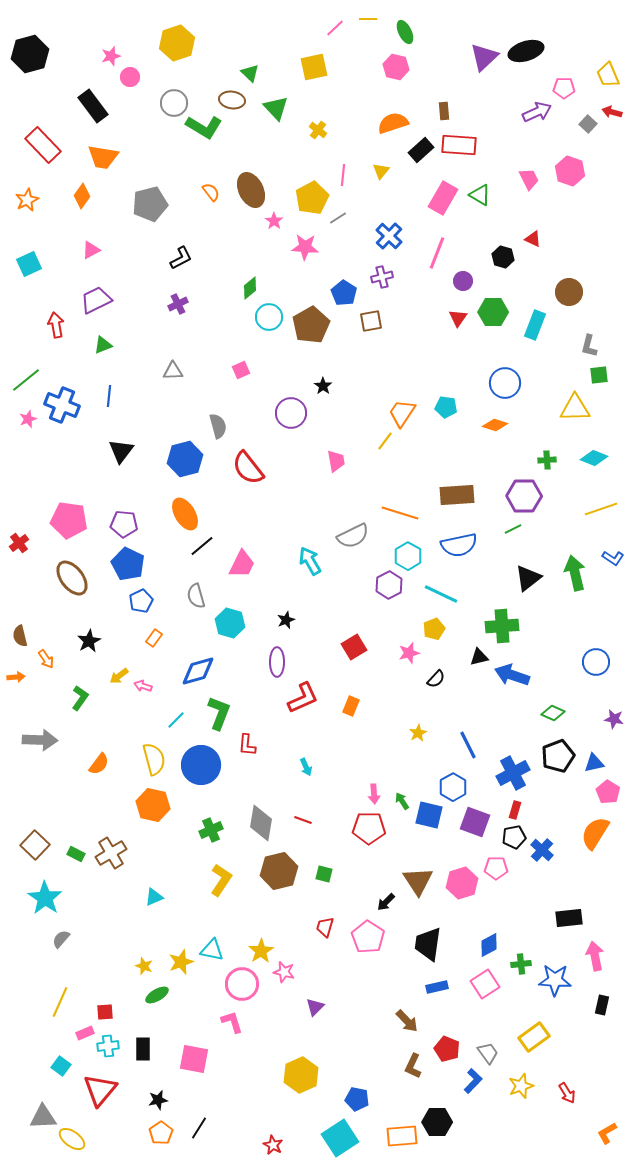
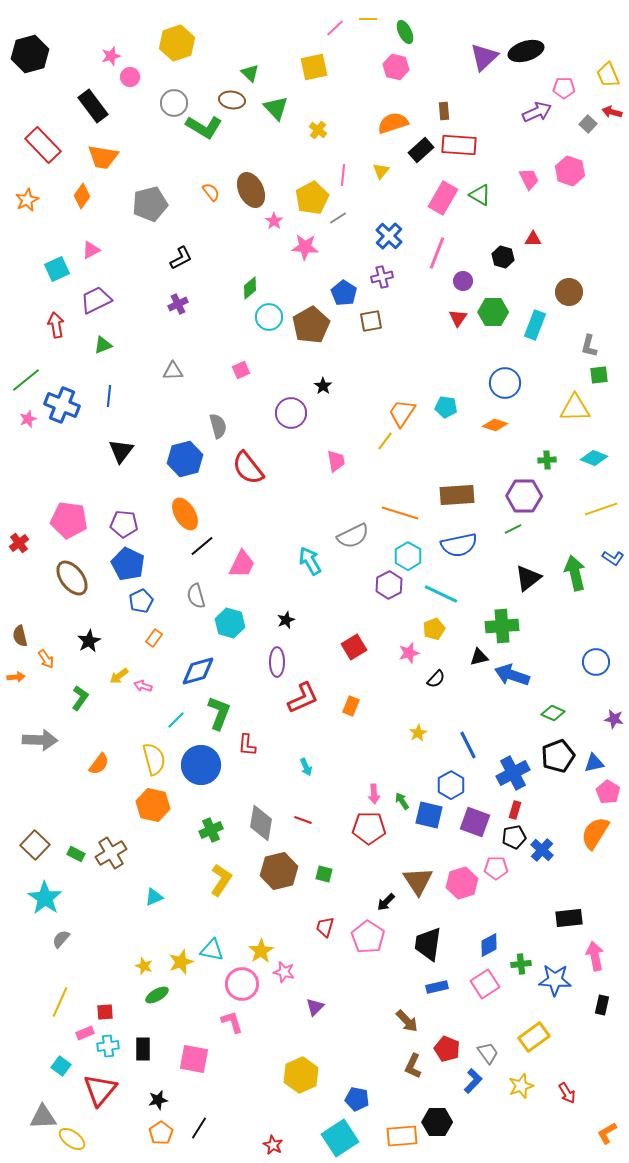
red triangle at (533, 239): rotated 24 degrees counterclockwise
cyan square at (29, 264): moved 28 px right, 5 px down
blue hexagon at (453, 787): moved 2 px left, 2 px up
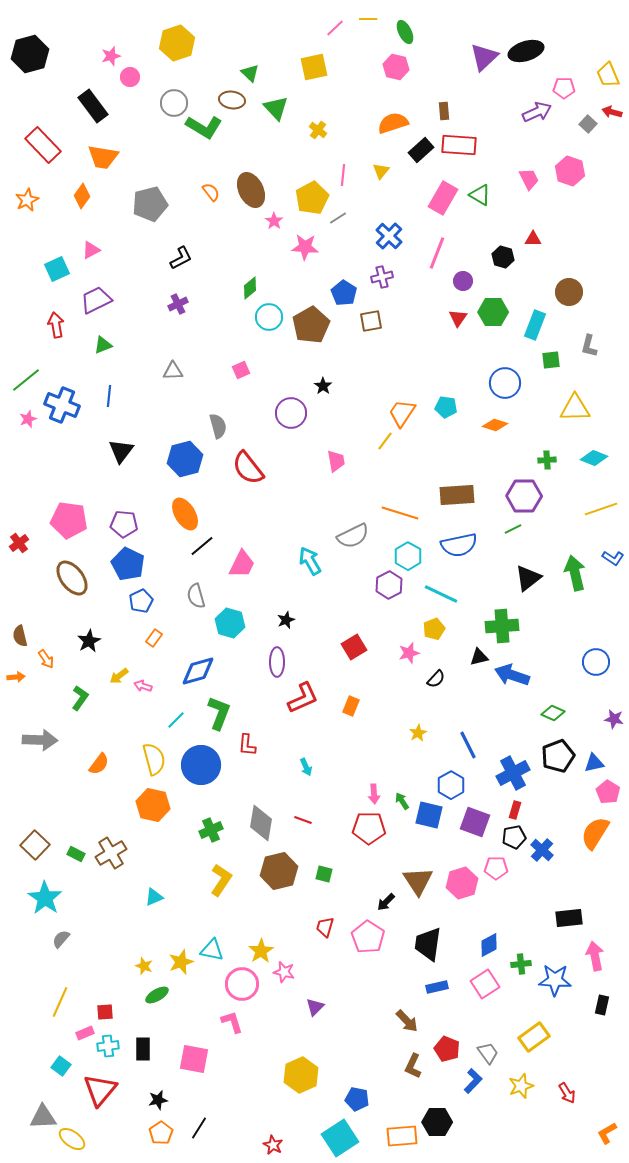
green square at (599, 375): moved 48 px left, 15 px up
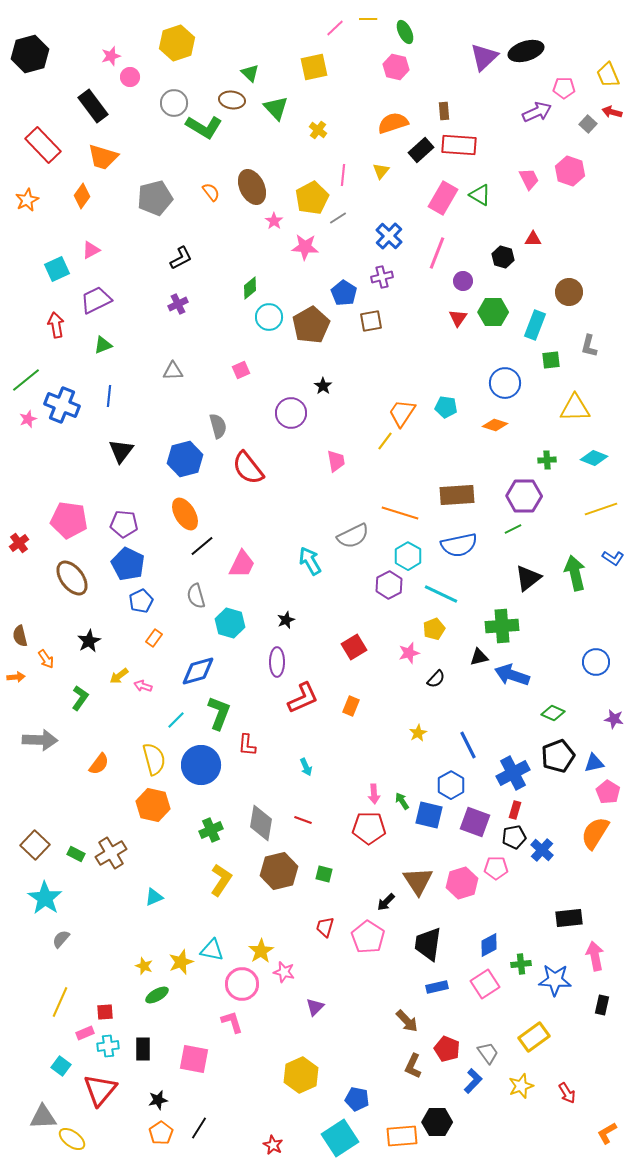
orange trapezoid at (103, 157): rotated 8 degrees clockwise
brown ellipse at (251, 190): moved 1 px right, 3 px up
gray pentagon at (150, 204): moved 5 px right, 6 px up
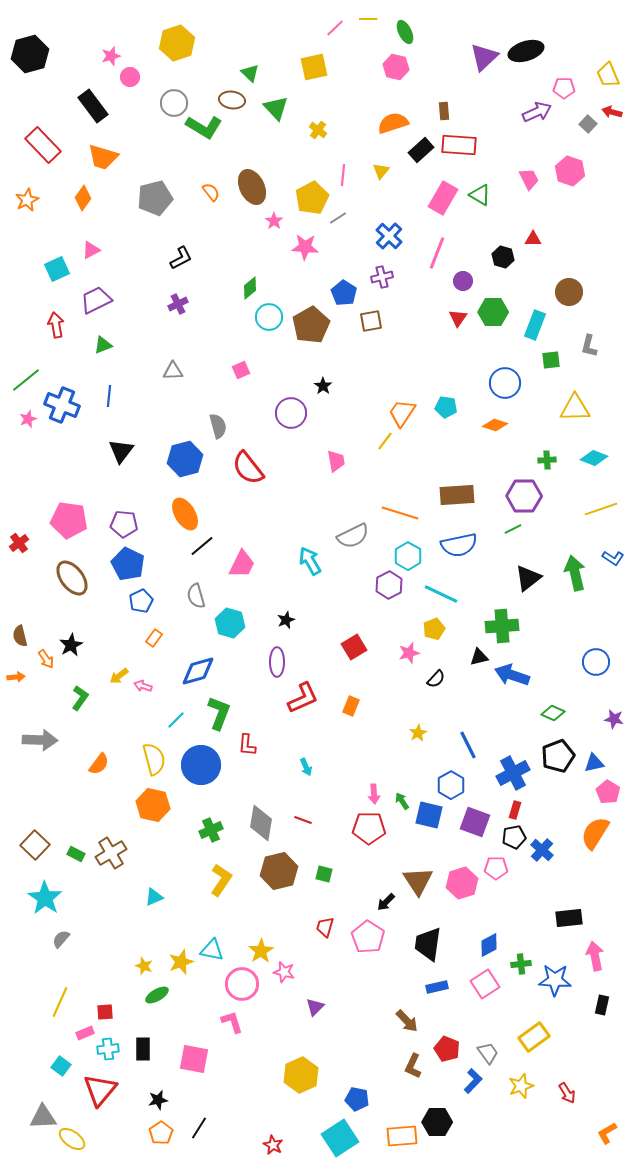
orange diamond at (82, 196): moved 1 px right, 2 px down
black star at (89, 641): moved 18 px left, 4 px down
cyan cross at (108, 1046): moved 3 px down
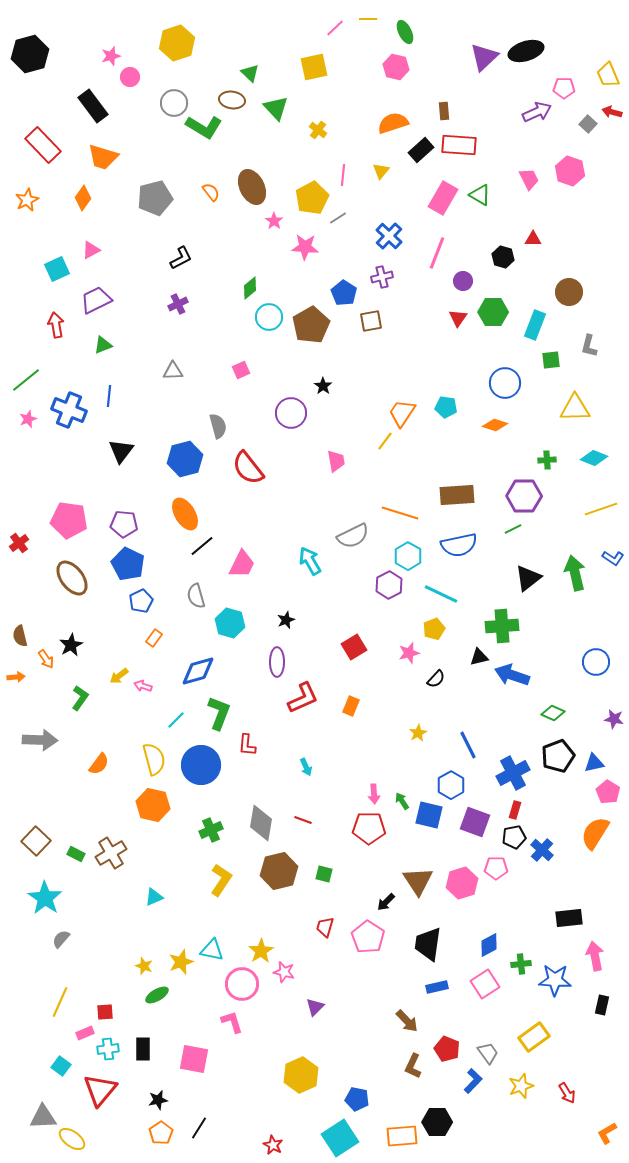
blue cross at (62, 405): moved 7 px right, 5 px down
brown square at (35, 845): moved 1 px right, 4 px up
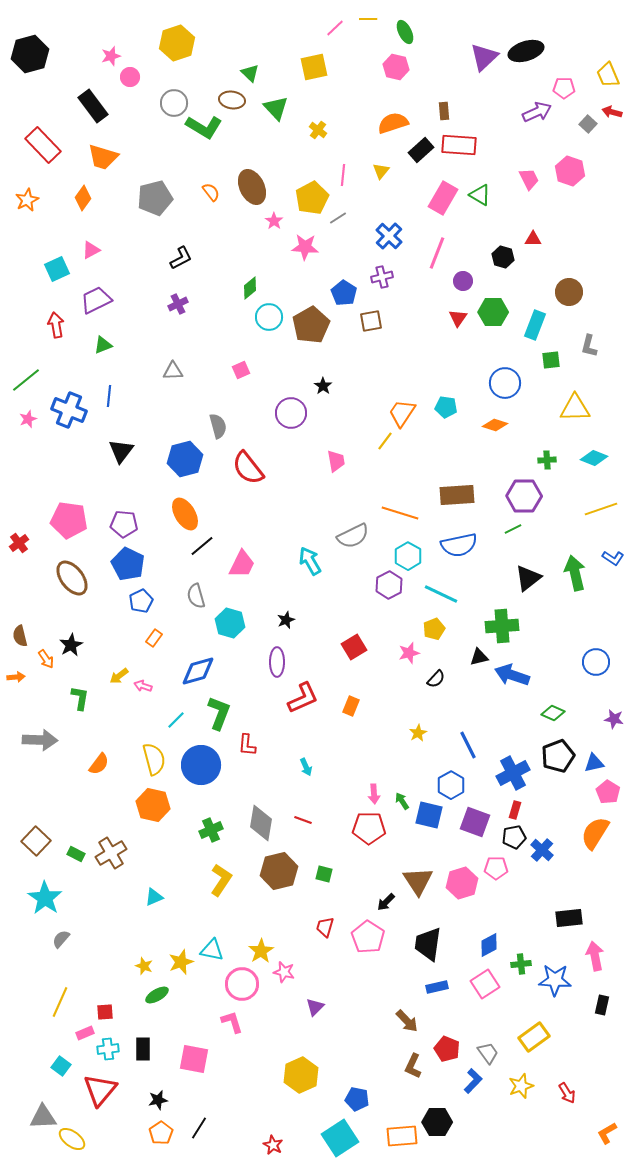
green L-shape at (80, 698): rotated 25 degrees counterclockwise
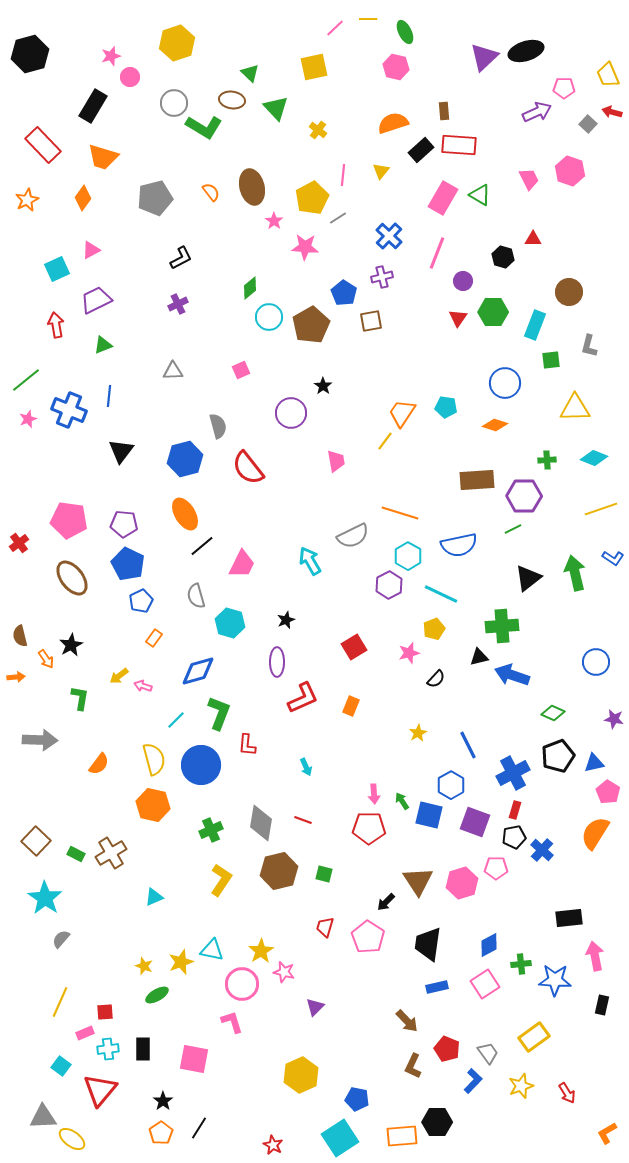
black rectangle at (93, 106): rotated 68 degrees clockwise
brown ellipse at (252, 187): rotated 12 degrees clockwise
brown rectangle at (457, 495): moved 20 px right, 15 px up
black star at (158, 1100): moved 5 px right, 1 px down; rotated 24 degrees counterclockwise
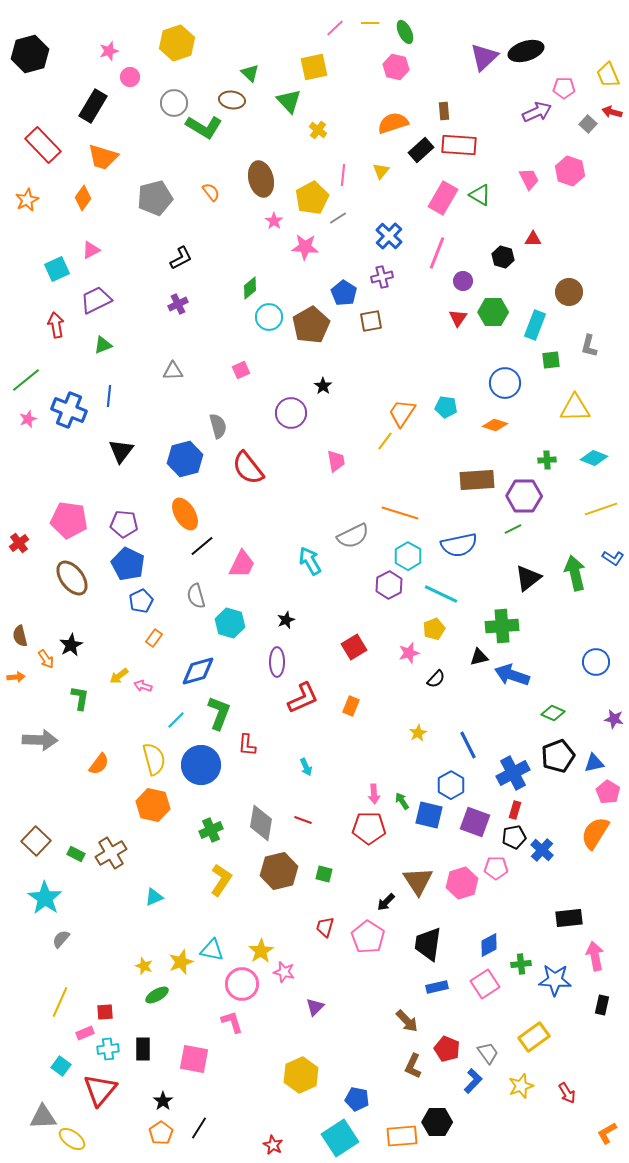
yellow line at (368, 19): moved 2 px right, 4 px down
pink star at (111, 56): moved 2 px left, 5 px up
green triangle at (276, 108): moved 13 px right, 7 px up
brown ellipse at (252, 187): moved 9 px right, 8 px up
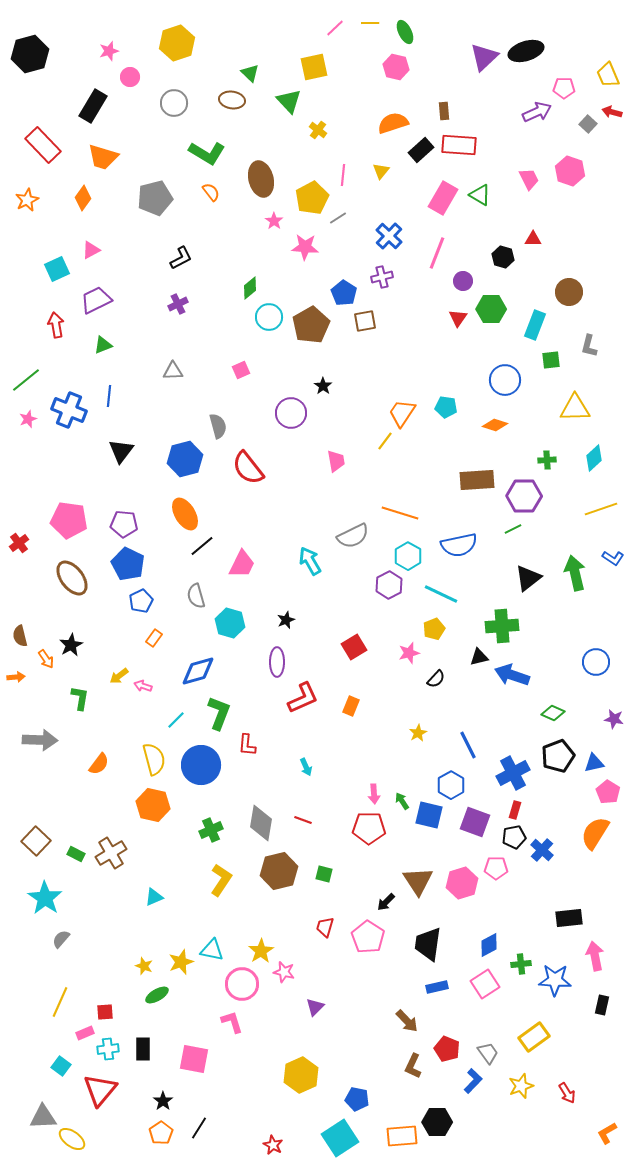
green L-shape at (204, 127): moved 3 px right, 26 px down
green hexagon at (493, 312): moved 2 px left, 3 px up
brown square at (371, 321): moved 6 px left
blue circle at (505, 383): moved 3 px up
cyan diamond at (594, 458): rotated 64 degrees counterclockwise
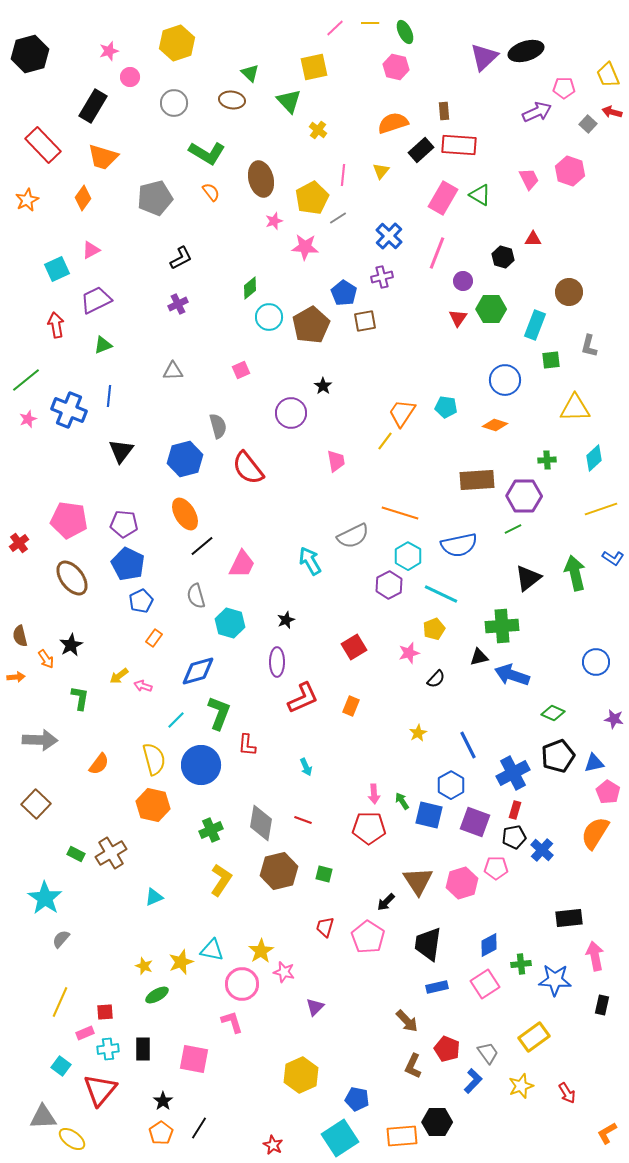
pink star at (274, 221): rotated 18 degrees clockwise
brown square at (36, 841): moved 37 px up
